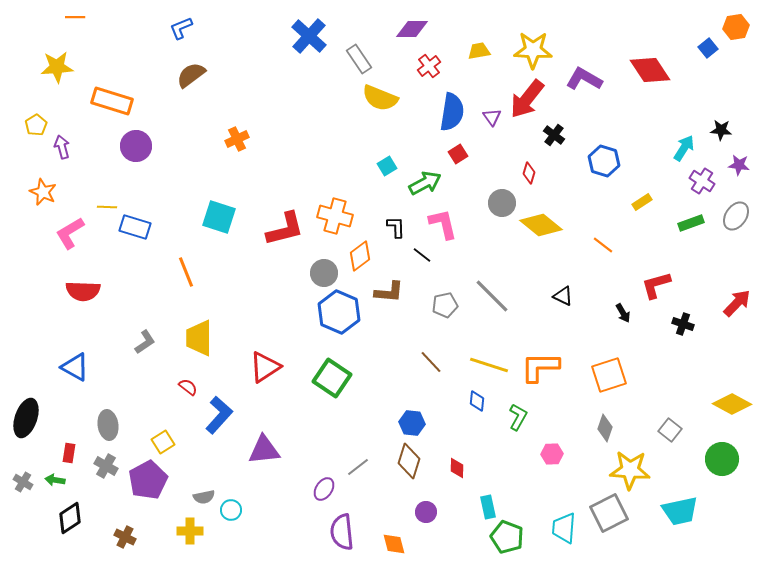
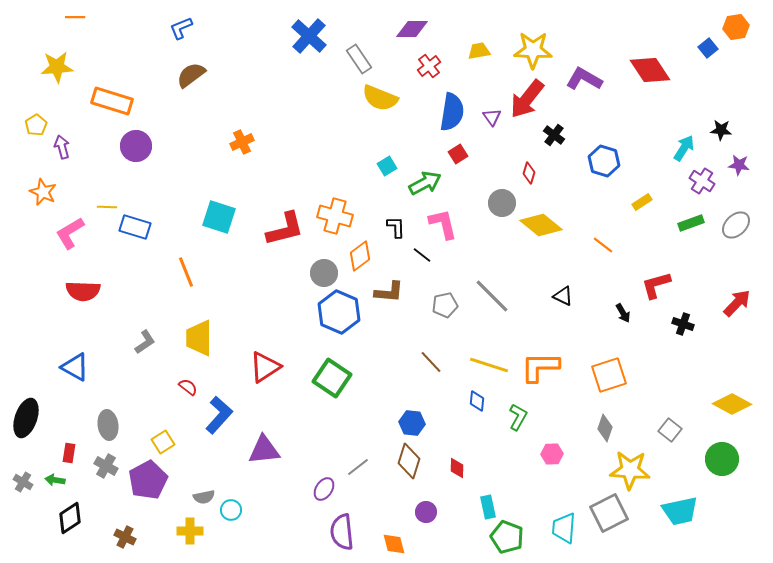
orange cross at (237, 139): moved 5 px right, 3 px down
gray ellipse at (736, 216): moved 9 px down; rotated 12 degrees clockwise
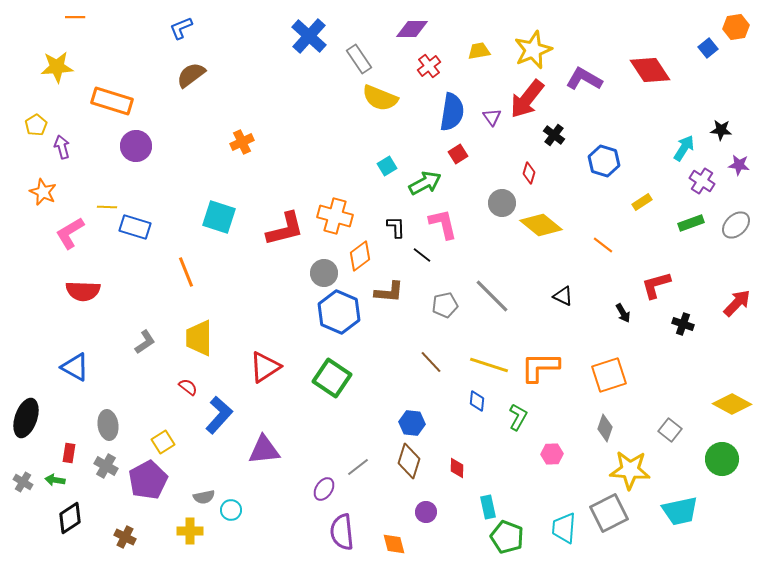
yellow star at (533, 50): rotated 24 degrees counterclockwise
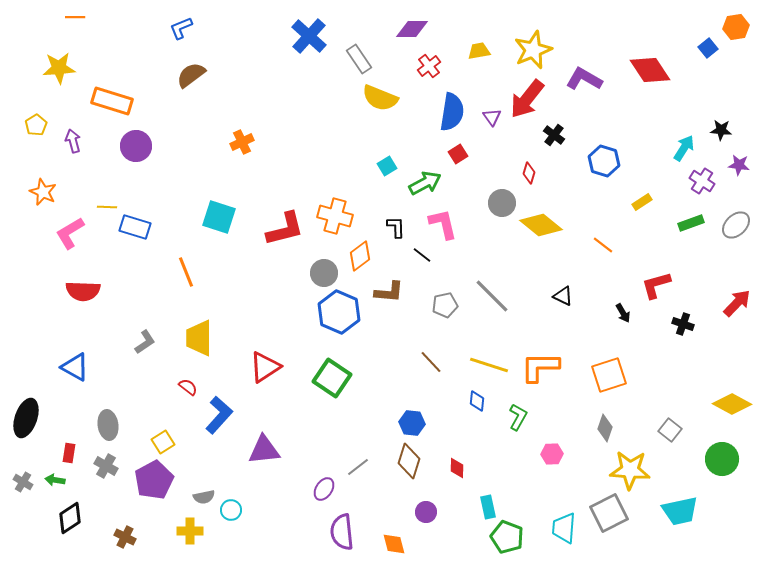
yellow star at (57, 67): moved 2 px right, 1 px down
purple arrow at (62, 147): moved 11 px right, 6 px up
purple pentagon at (148, 480): moved 6 px right
